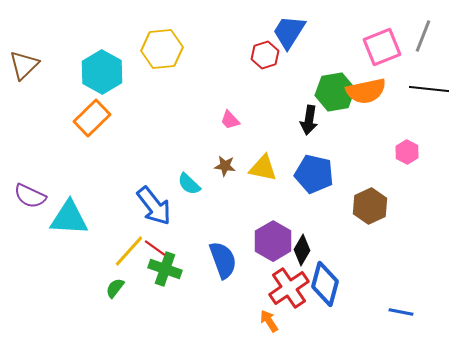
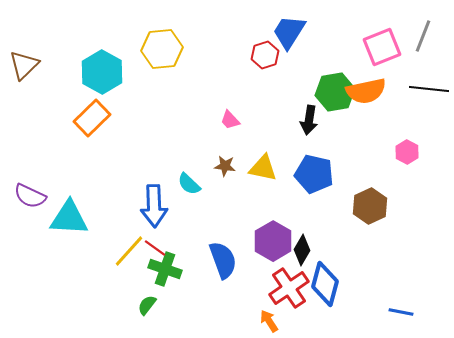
blue arrow: rotated 36 degrees clockwise
green semicircle: moved 32 px right, 17 px down
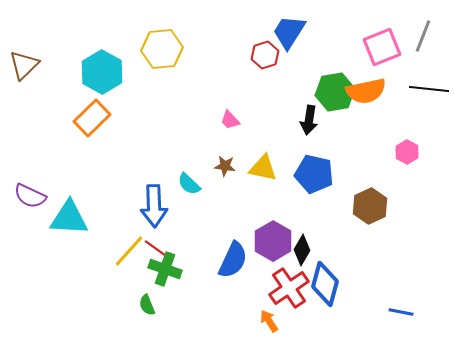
blue semicircle: moved 10 px right; rotated 45 degrees clockwise
green semicircle: rotated 60 degrees counterclockwise
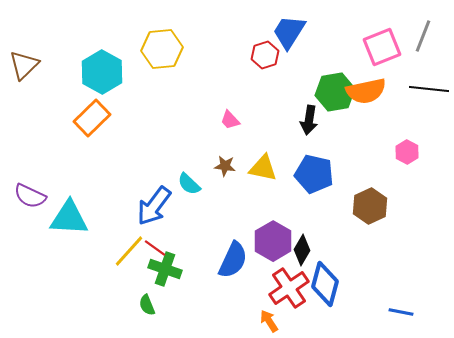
blue arrow: rotated 39 degrees clockwise
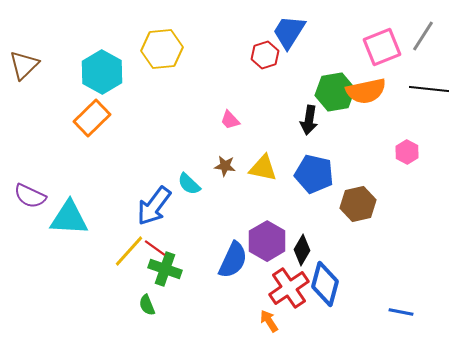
gray line: rotated 12 degrees clockwise
brown hexagon: moved 12 px left, 2 px up; rotated 12 degrees clockwise
purple hexagon: moved 6 px left
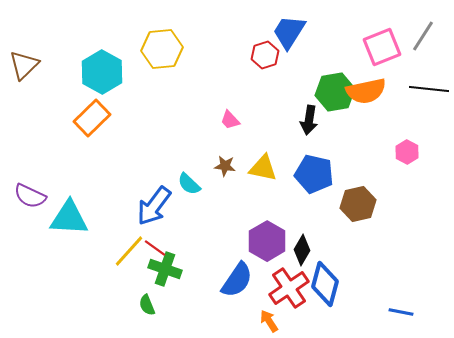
blue semicircle: moved 4 px right, 20 px down; rotated 9 degrees clockwise
